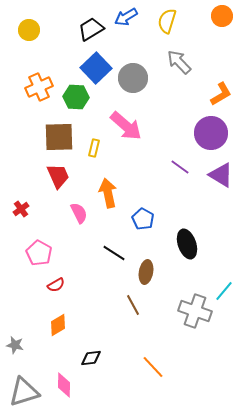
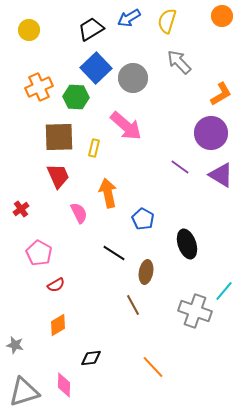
blue arrow: moved 3 px right, 1 px down
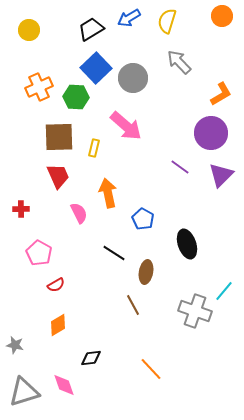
purple triangle: rotated 44 degrees clockwise
red cross: rotated 35 degrees clockwise
orange line: moved 2 px left, 2 px down
pink diamond: rotated 20 degrees counterclockwise
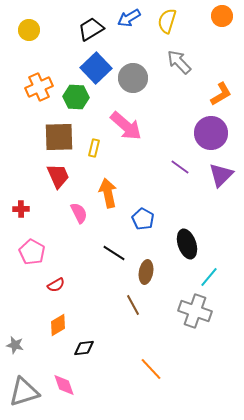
pink pentagon: moved 7 px left, 1 px up
cyan line: moved 15 px left, 14 px up
black diamond: moved 7 px left, 10 px up
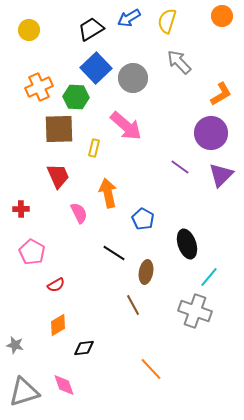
brown square: moved 8 px up
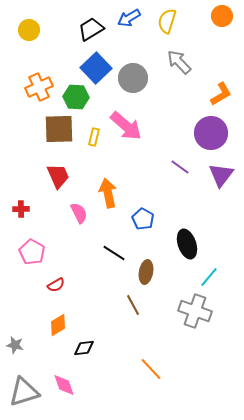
yellow rectangle: moved 11 px up
purple triangle: rotated 8 degrees counterclockwise
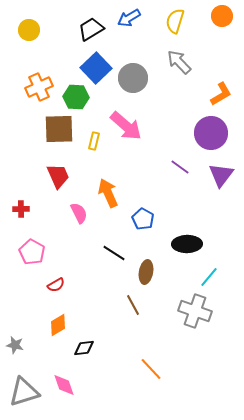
yellow semicircle: moved 8 px right
yellow rectangle: moved 4 px down
orange arrow: rotated 12 degrees counterclockwise
black ellipse: rotated 72 degrees counterclockwise
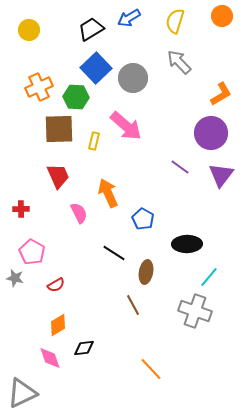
gray star: moved 67 px up
pink diamond: moved 14 px left, 27 px up
gray triangle: moved 2 px left, 1 px down; rotated 8 degrees counterclockwise
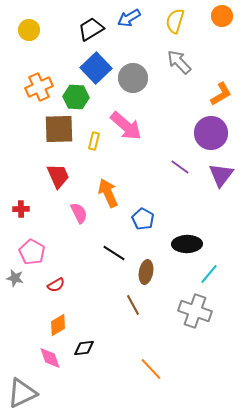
cyan line: moved 3 px up
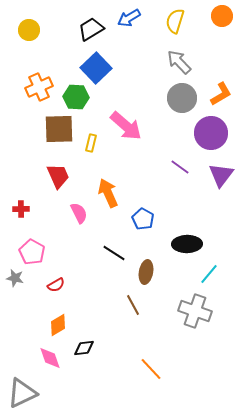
gray circle: moved 49 px right, 20 px down
yellow rectangle: moved 3 px left, 2 px down
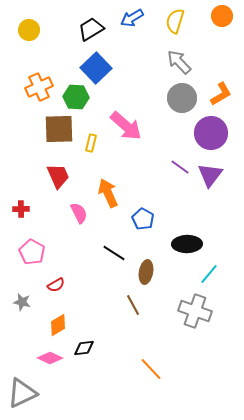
blue arrow: moved 3 px right
purple triangle: moved 11 px left
gray star: moved 7 px right, 24 px down
pink diamond: rotated 45 degrees counterclockwise
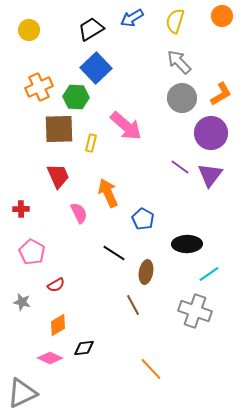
cyan line: rotated 15 degrees clockwise
